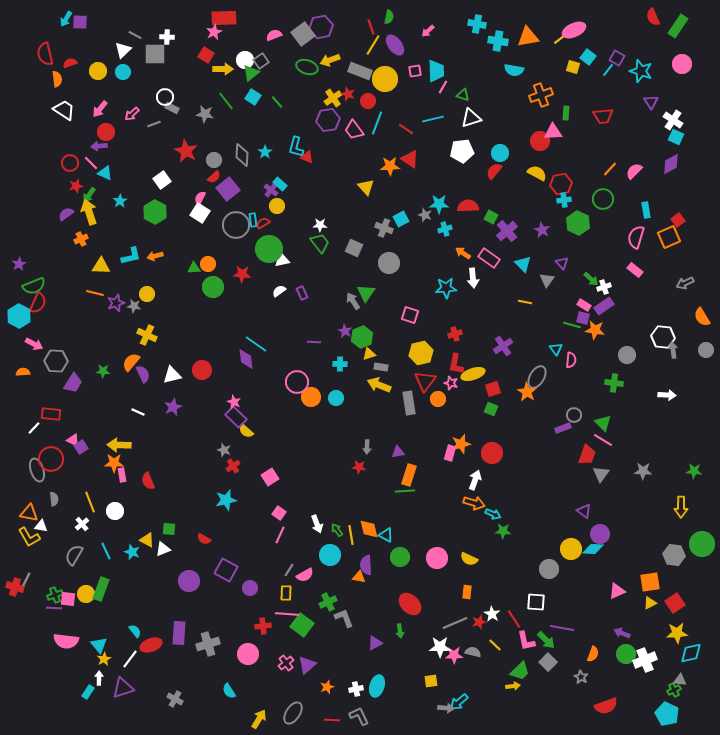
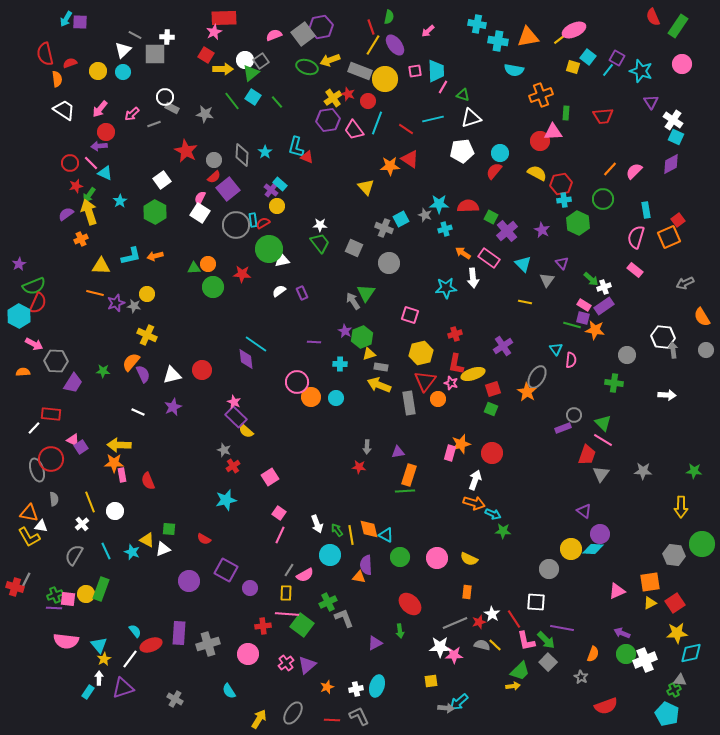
green line at (226, 101): moved 6 px right
gray semicircle at (473, 652): moved 9 px right, 7 px up
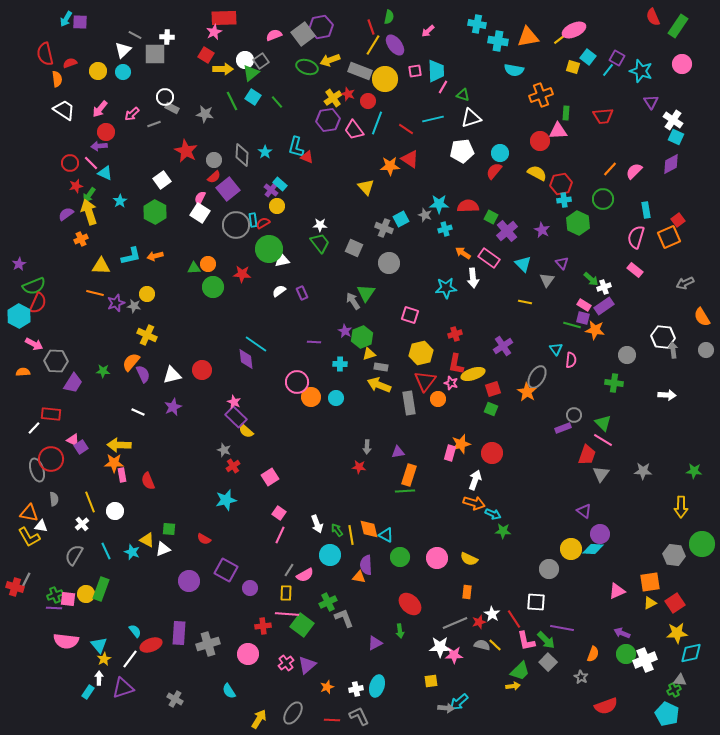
green line at (232, 101): rotated 12 degrees clockwise
pink triangle at (553, 132): moved 5 px right, 1 px up
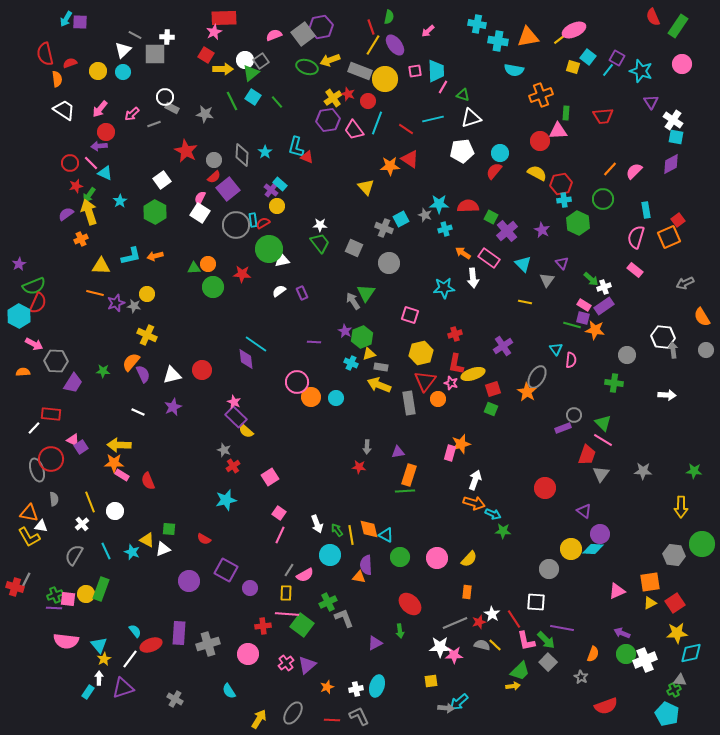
cyan square at (676, 137): rotated 14 degrees counterclockwise
cyan star at (446, 288): moved 2 px left
cyan cross at (340, 364): moved 11 px right, 1 px up; rotated 24 degrees clockwise
red circle at (492, 453): moved 53 px right, 35 px down
pink rectangle at (122, 475): rotated 48 degrees counterclockwise
yellow semicircle at (469, 559): rotated 72 degrees counterclockwise
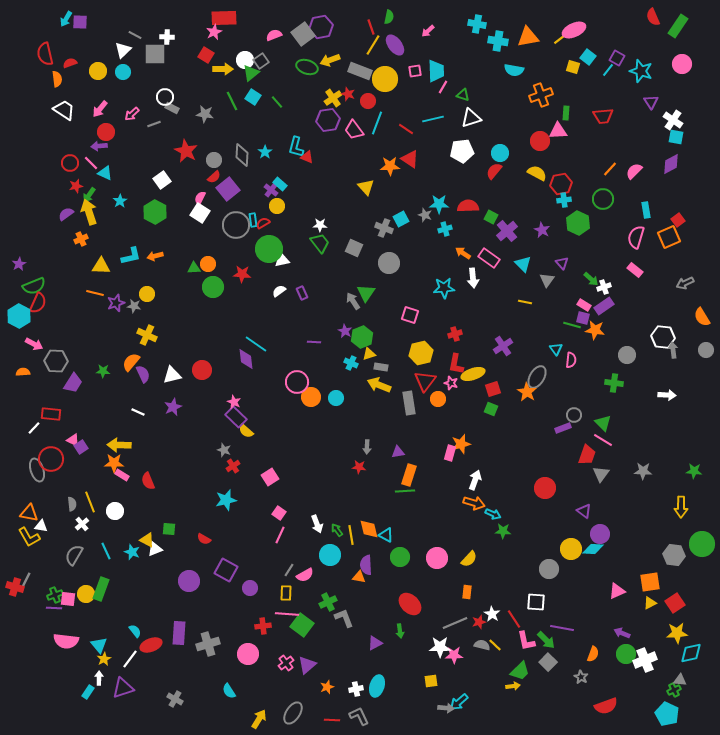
gray semicircle at (54, 499): moved 18 px right, 5 px down
white triangle at (163, 549): moved 8 px left
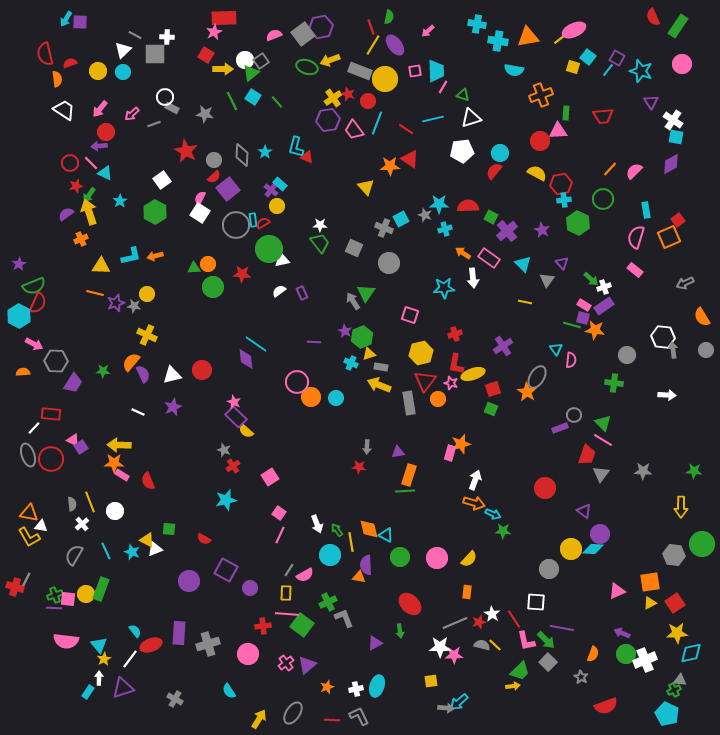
purple rectangle at (563, 428): moved 3 px left
gray ellipse at (37, 470): moved 9 px left, 15 px up
yellow line at (351, 535): moved 7 px down
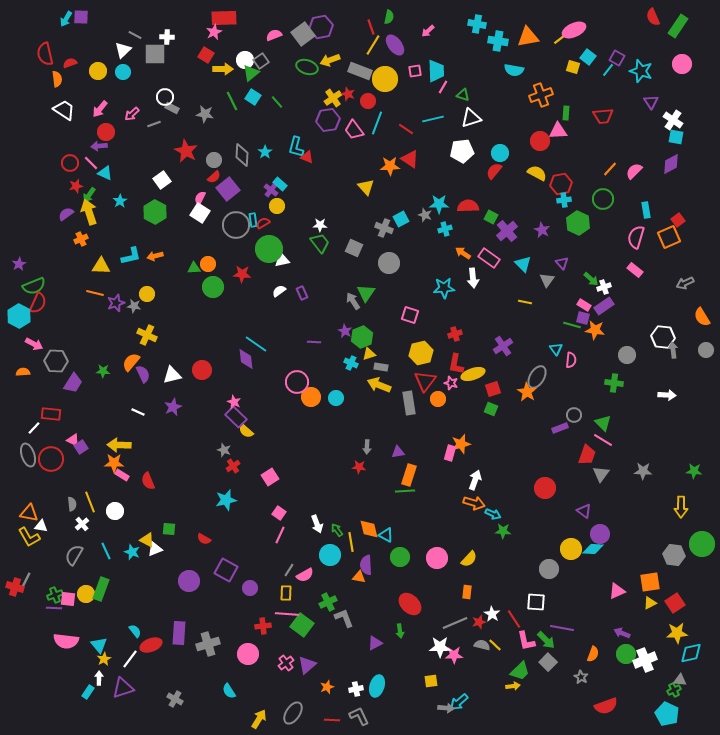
purple square at (80, 22): moved 1 px right, 5 px up
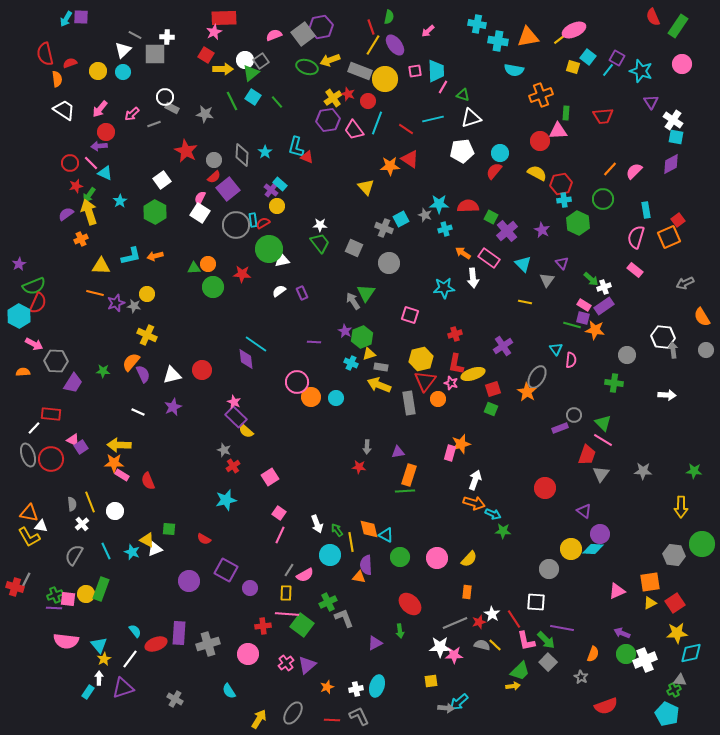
yellow hexagon at (421, 353): moved 6 px down
red ellipse at (151, 645): moved 5 px right, 1 px up
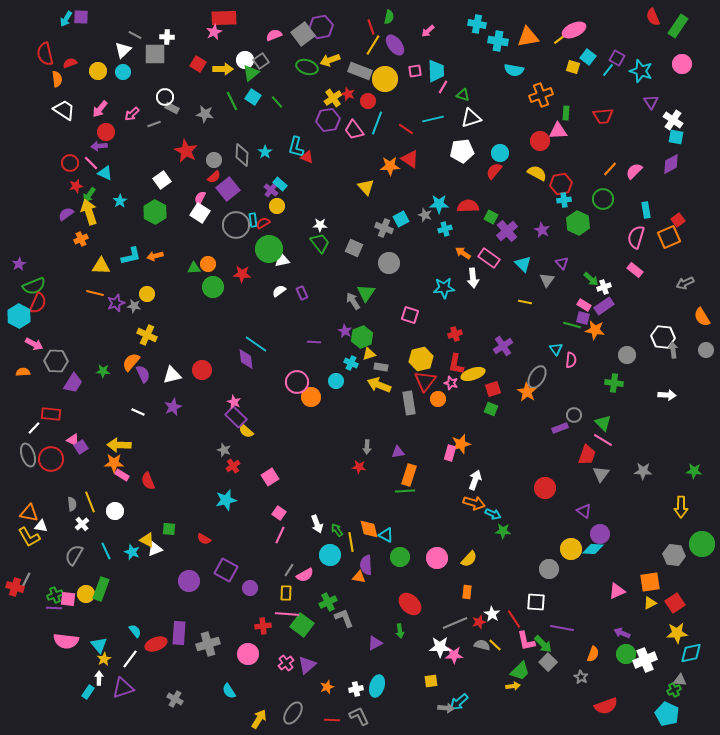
red square at (206, 55): moved 8 px left, 9 px down
cyan circle at (336, 398): moved 17 px up
green arrow at (546, 640): moved 3 px left, 4 px down
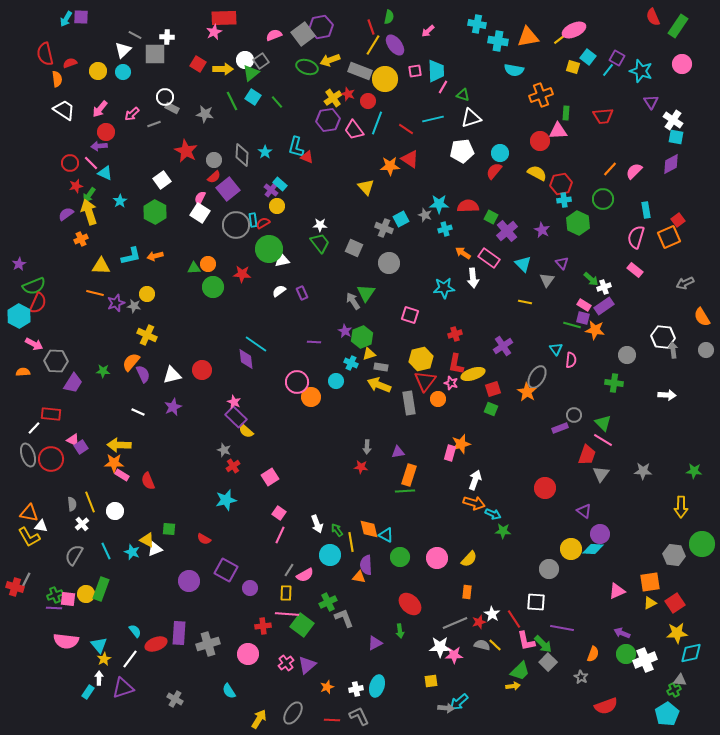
red star at (359, 467): moved 2 px right
cyan pentagon at (667, 714): rotated 15 degrees clockwise
